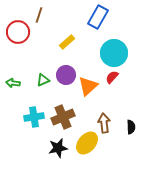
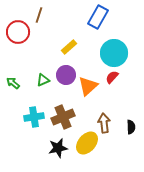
yellow rectangle: moved 2 px right, 5 px down
green arrow: rotated 32 degrees clockwise
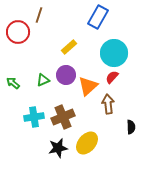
brown arrow: moved 4 px right, 19 px up
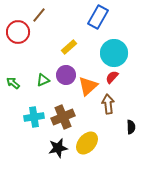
brown line: rotated 21 degrees clockwise
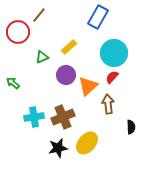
green triangle: moved 1 px left, 23 px up
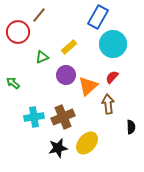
cyan circle: moved 1 px left, 9 px up
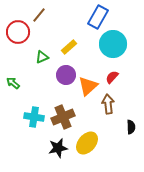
cyan cross: rotated 18 degrees clockwise
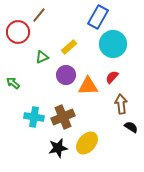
orange triangle: rotated 40 degrees clockwise
brown arrow: moved 13 px right
black semicircle: rotated 56 degrees counterclockwise
